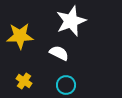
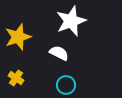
yellow star: moved 2 px left, 1 px down; rotated 16 degrees counterclockwise
yellow cross: moved 8 px left, 3 px up
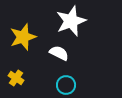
yellow star: moved 5 px right
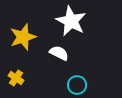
white star: rotated 24 degrees counterclockwise
cyan circle: moved 11 px right
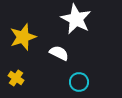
white star: moved 5 px right, 2 px up
cyan circle: moved 2 px right, 3 px up
